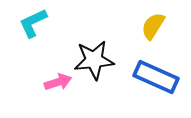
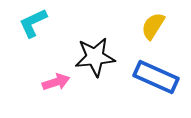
black star: moved 1 px right, 3 px up
pink arrow: moved 2 px left
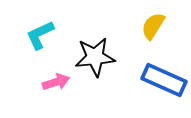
cyan L-shape: moved 7 px right, 12 px down
blue rectangle: moved 8 px right, 3 px down
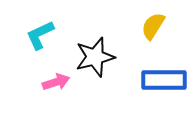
black star: rotated 9 degrees counterclockwise
blue rectangle: rotated 24 degrees counterclockwise
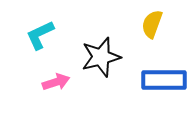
yellow semicircle: moved 1 px left, 2 px up; rotated 12 degrees counterclockwise
black star: moved 6 px right
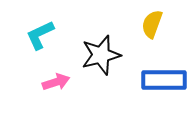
black star: moved 2 px up
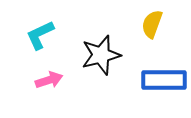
pink arrow: moved 7 px left, 2 px up
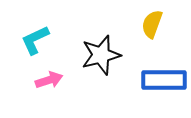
cyan L-shape: moved 5 px left, 5 px down
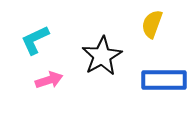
black star: moved 1 px right, 1 px down; rotated 15 degrees counterclockwise
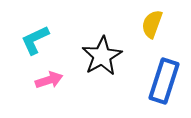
blue rectangle: moved 1 px down; rotated 72 degrees counterclockwise
